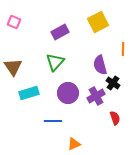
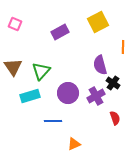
pink square: moved 1 px right, 2 px down
orange line: moved 2 px up
green triangle: moved 14 px left, 9 px down
cyan rectangle: moved 1 px right, 3 px down
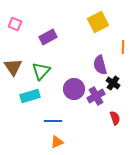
purple rectangle: moved 12 px left, 5 px down
purple circle: moved 6 px right, 4 px up
orange triangle: moved 17 px left, 2 px up
